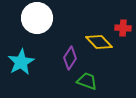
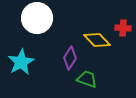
yellow diamond: moved 2 px left, 2 px up
green trapezoid: moved 2 px up
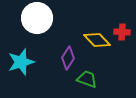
red cross: moved 1 px left, 4 px down
purple diamond: moved 2 px left
cyan star: rotated 12 degrees clockwise
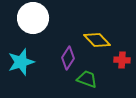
white circle: moved 4 px left
red cross: moved 28 px down
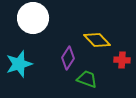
cyan star: moved 2 px left, 2 px down
